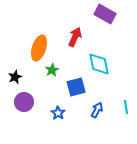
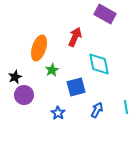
purple circle: moved 7 px up
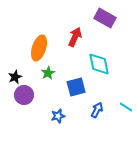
purple rectangle: moved 4 px down
green star: moved 4 px left, 3 px down
cyan line: rotated 48 degrees counterclockwise
blue star: moved 3 px down; rotated 24 degrees clockwise
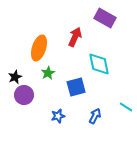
blue arrow: moved 2 px left, 6 px down
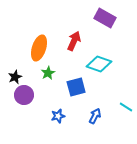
red arrow: moved 1 px left, 4 px down
cyan diamond: rotated 60 degrees counterclockwise
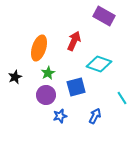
purple rectangle: moved 1 px left, 2 px up
purple circle: moved 22 px right
cyan line: moved 4 px left, 9 px up; rotated 24 degrees clockwise
blue star: moved 2 px right
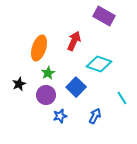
black star: moved 4 px right, 7 px down
blue square: rotated 30 degrees counterclockwise
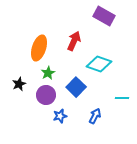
cyan line: rotated 56 degrees counterclockwise
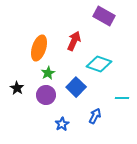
black star: moved 2 px left, 4 px down; rotated 16 degrees counterclockwise
blue star: moved 2 px right, 8 px down; rotated 16 degrees counterclockwise
